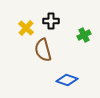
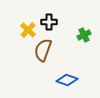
black cross: moved 2 px left, 1 px down
yellow cross: moved 2 px right, 2 px down
brown semicircle: rotated 35 degrees clockwise
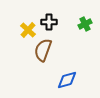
green cross: moved 1 px right, 11 px up
blue diamond: rotated 35 degrees counterclockwise
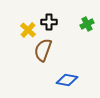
green cross: moved 2 px right
blue diamond: rotated 25 degrees clockwise
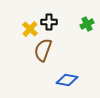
yellow cross: moved 2 px right, 1 px up
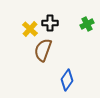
black cross: moved 1 px right, 1 px down
blue diamond: rotated 65 degrees counterclockwise
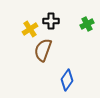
black cross: moved 1 px right, 2 px up
yellow cross: rotated 14 degrees clockwise
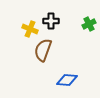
green cross: moved 2 px right
yellow cross: rotated 35 degrees counterclockwise
blue diamond: rotated 60 degrees clockwise
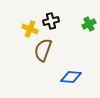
black cross: rotated 14 degrees counterclockwise
blue diamond: moved 4 px right, 3 px up
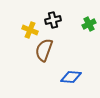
black cross: moved 2 px right, 1 px up
yellow cross: moved 1 px down
brown semicircle: moved 1 px right
